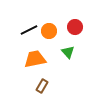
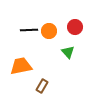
black line: rotated 24 degrees clockwise
orange trapezoid: moved 14 px left, 7 px down
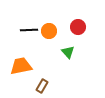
red circle: moved 3 px right
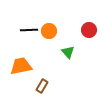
red circle: moved 11 px right, 3 px down
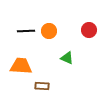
black line: moved 3 px left, 1 px down
green triangle: moved 1 px left, 6 px down; rotated 24 degrees counterclockwise
orange trapezoid: rotated 15 degrees clockwise
brown rectangle: rotated 64 degrees clockwise
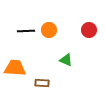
orange circle: moved 1 px up
green triangle: moved 1 px left, 2 px down
orange trapezoid: moved 6 px left, 2 px down
brown rectangle: moved 3 px up
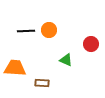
red circle: moved 2 px right, 14 px down
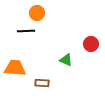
orange circle: moved 12 px left, 17 px up
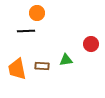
green triangle: rotated 32 degrees counterclockwise
orange trapezoid: moved 2 px right, 1 px down; rotated 105 degrees counterclockwise
brown rectangle: moved 17 px up
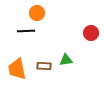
red circle: moved 11 px up
brown rectangle: moved 2 px right
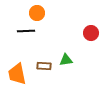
orange trapezoid: moved 5 px down
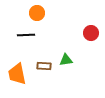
black line: moved 4 px down
